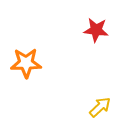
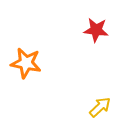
orange star: rotated 12 degrees clockwise
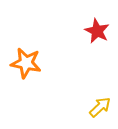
red star: moved 1 px right, 1 px down; rotated 20 degrees clockwise
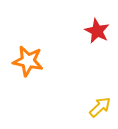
orange star: moved 2 px right, 2 px up
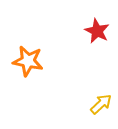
yellow arrow: moved 1 px right, 3 px up
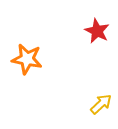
orange star: moved 1 px left, 2 px up
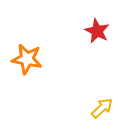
yellow arrow: moved 1 px right, 4 px down
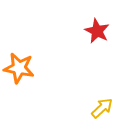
orange star: moved 8 px left, 9 px down
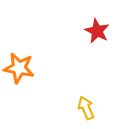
yellow arrow: moved 16 px left; rotated 70 degrees counterclockwise
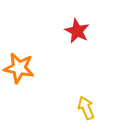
red star: moved 20 px left
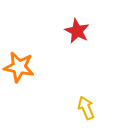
orange star: moved 1 px up
